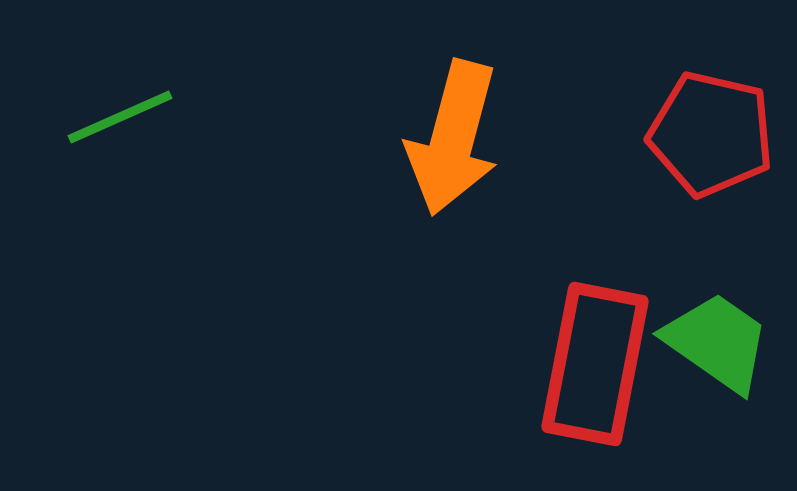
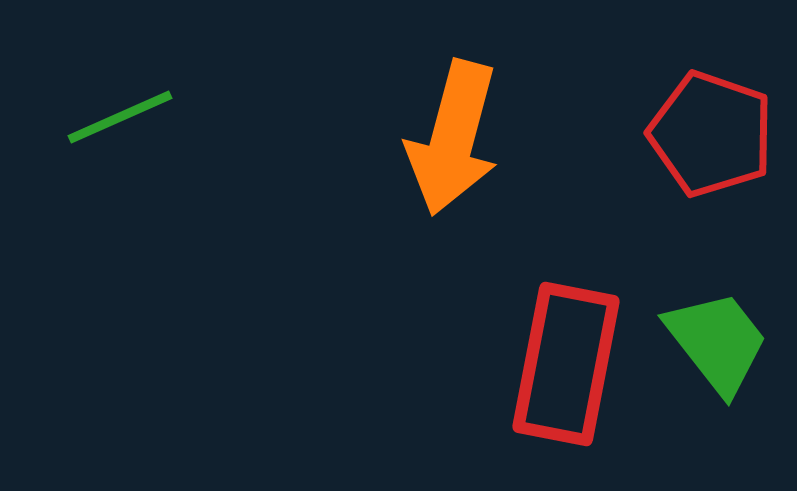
red pentagon: rotated 6 degrees clockwise
green trapezoid: rotated 17 degrees clockwise
red rectangle: moved 29 px left
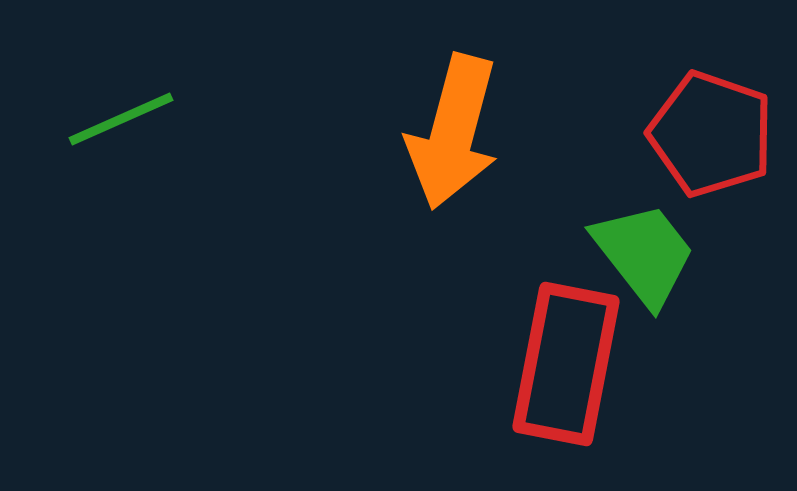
green line: moved 1 px right, 2 px down
orange arrow: moved 6 px up
green trapezoid: moved 73 px left, 88 px up
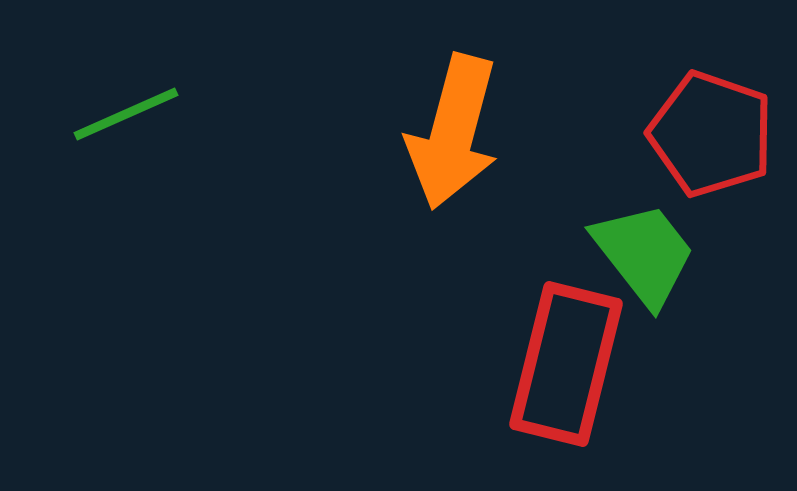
green line: moved 5 px right, 5 px up
red rectangle: rotated 3 degrees clockwise
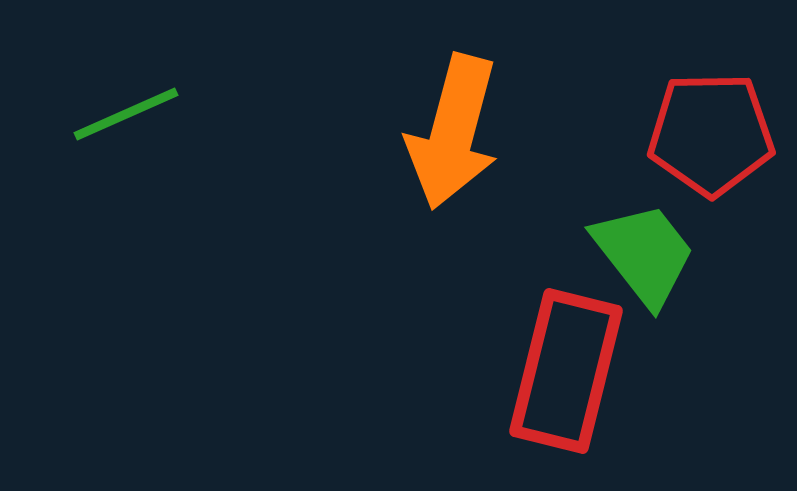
red pentagon: rotated 20 degrees counterclockwise
red rectangle: moved 7 px down
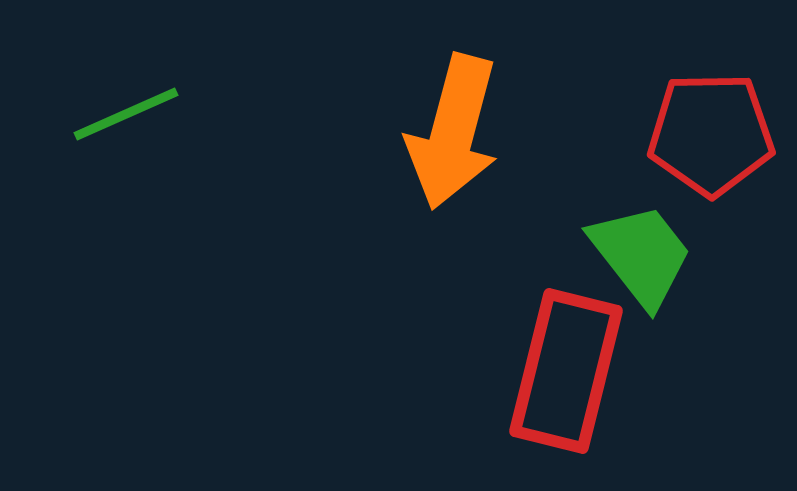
green trapezoid: moved 3 px left, 1 px down
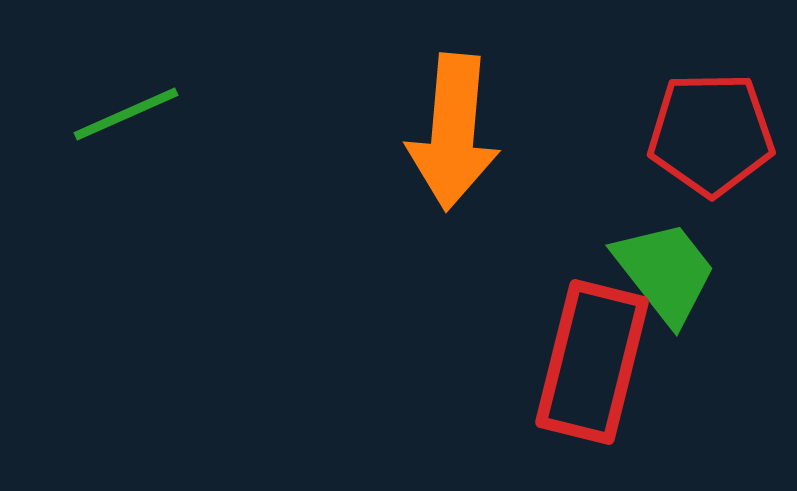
orange arrow: rotated 10 degrees counterclockwise
green trapezoid: moved 24 px right, 17 px down
red rectangle: moved 26 px right, 9 px up
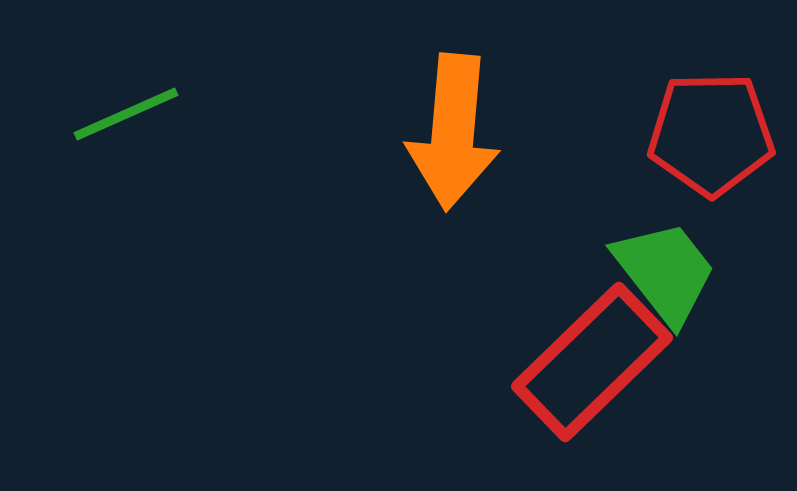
red rectangle: rotated 32 degrees clockwise
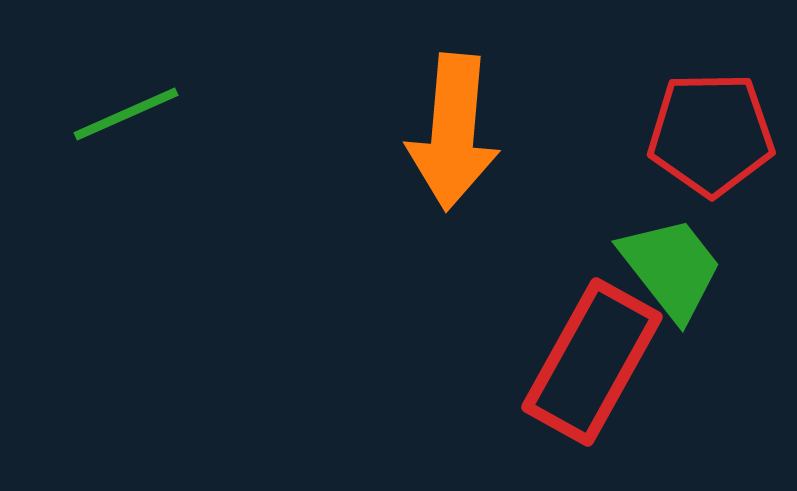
green trapezoid: moved 6 px right, 4 px up
red rectangle: rotated 17 degrees counterclockwise
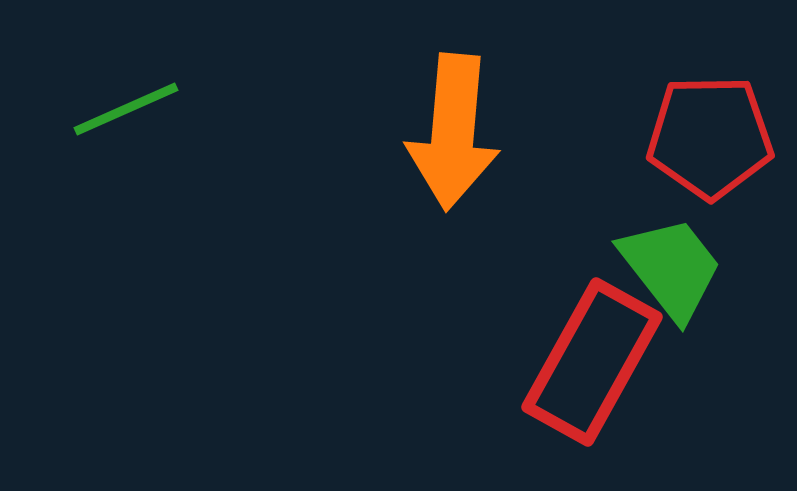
green line: moved 5 px up
red pentagon: moved 1 px left, 3 px down
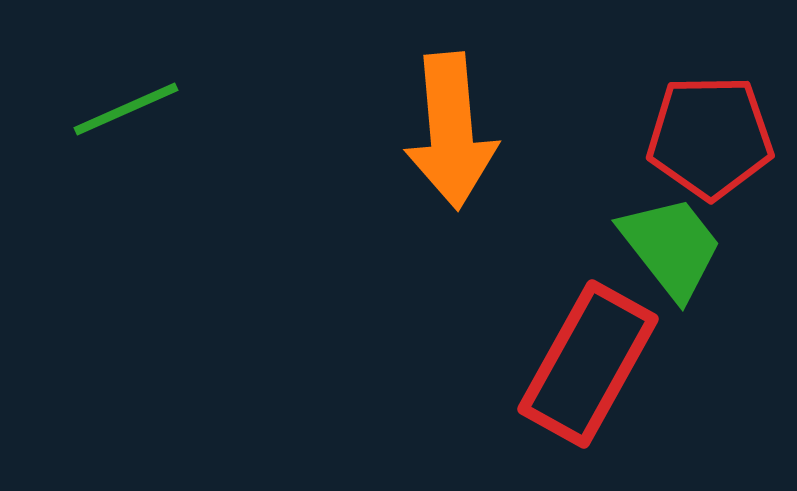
orange arrow: moved 2 px left, 1 px up; rotated 10 degrees counterclockwise
green trapezoid: moved 21 px up
red rectangle: moved 4 px left, 2 px down
